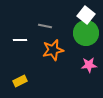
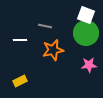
white square: rotated 18 degrees counterclockwise
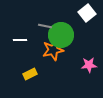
white square: moved 1 px right, 2 px up; rotated 30 degrees clockwise
green circle: moved 25 px left, 2 px down
yellow rectangle: moved 10 px right, 7 px up
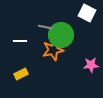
white square: rotated 24 degrees counterclockwise
gray line: moved 1 px down
white line: moved 1 px down
pink star: moved 2 px right
yellow rectangle: moved 9 px left
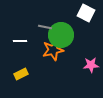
white square: moved 1 px left
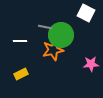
pink star: moved 1 px up
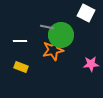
gray line: moved 2 px right
yellow rectangle: moved 7 px up; rotated 48 degrees clockwise
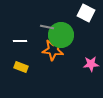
orange star: rotated 20 degrees clockwise
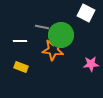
gray line: moved 5 px left
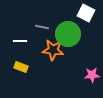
green circle: moved 7 px right, 1 px up
pink star: moved 1 px right, 11 px down
